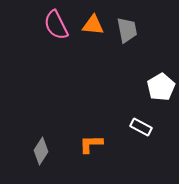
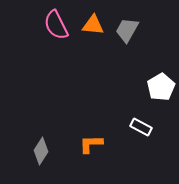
gray trapezoid: rotated 140 degrees counterclockwise
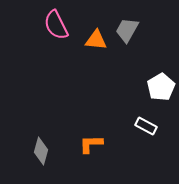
orange triangle: moved 3 px right, 15 px down
white rectangle: moved 5 px right, 1 px up
gray diamond: rotated 16 degrees counterclockwise
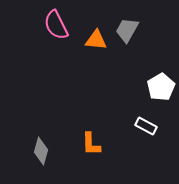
orange L-shape: rotated 90 degrees counterclockwise
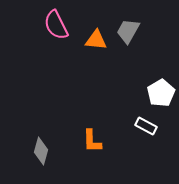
gray trapezoid: moved 1 px right, 1 px down
white pentagon: moved 6 px down
orange L-shape: moved 1 px right, 3 px up
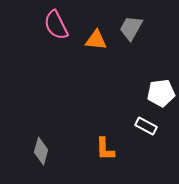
gray trapezoid: moved 3 px right, 3 px up
white pentagon: rotated 24 degrees clockwise
orange L-shape: moved 13 px right, 8 px down
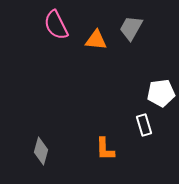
white rectangle: moved 2 px left, 1 px up; rotated 45 degrees clockwise
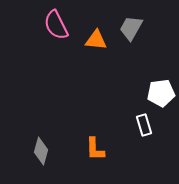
orange L-shape: moved 10 px left
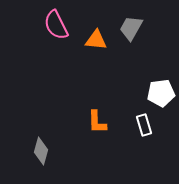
orange L-shape: moved 2 px right, 27 px up
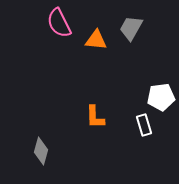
pink semicircle: moved 3 px right, 2 px up
white pentagon: moved 4 px down
orange L-shape: moved 2 px left, 5 px up
